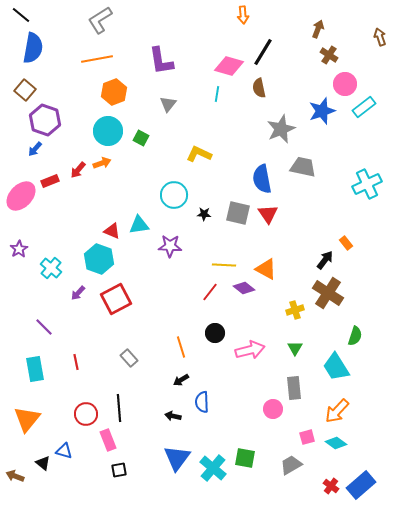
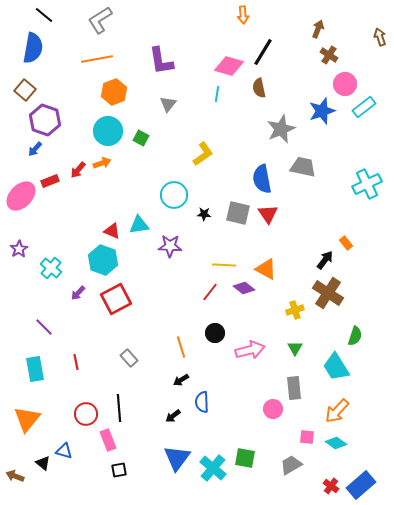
black line at (21, 15): moved 23 px right
yellow L-shape at (199, 154): moved 4 px right; rotated 120 degrees clockwise
cyan hexagon at (99, 259): moved 4 px right, 1 px down
black arrow at (173, 416): rotated 49 degrees counterclockwise
pink square at (307, 437): rotated 21 degrees clockwise
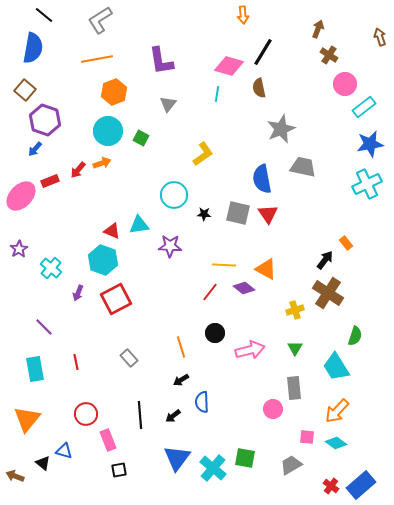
blue star at (322, 111): moved 48 px right, 33 px down; rotated 8 degrees clockwise
purple arrow at (78, 293): rotated 21 degrees counterclockwise
black line at (119, 408): moved 21 px right, 7 px down
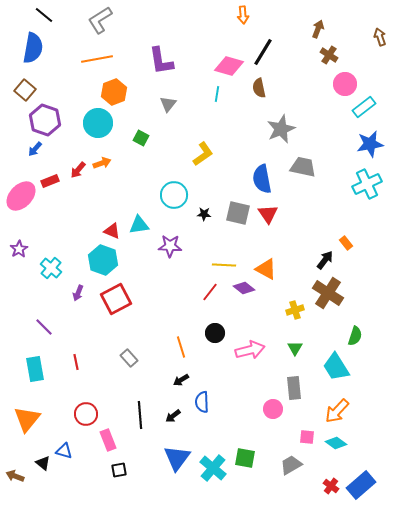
cyan circle at (108, 131): moved 10 px left, 8 px up
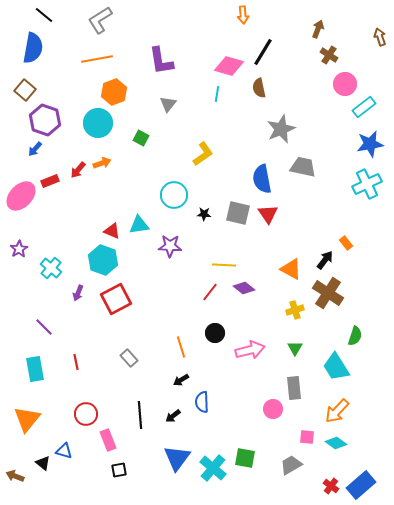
orange triangle at (266, 269): moved 25 px right
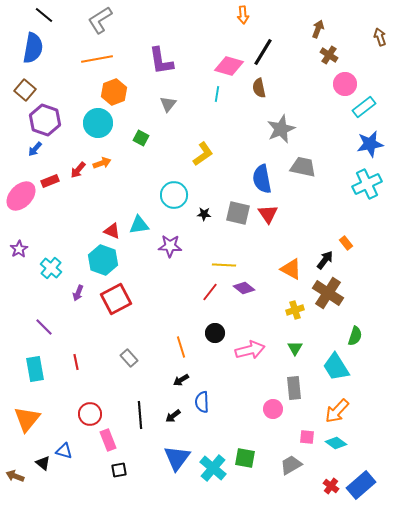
red circle at (86, 414): moved 4 px right
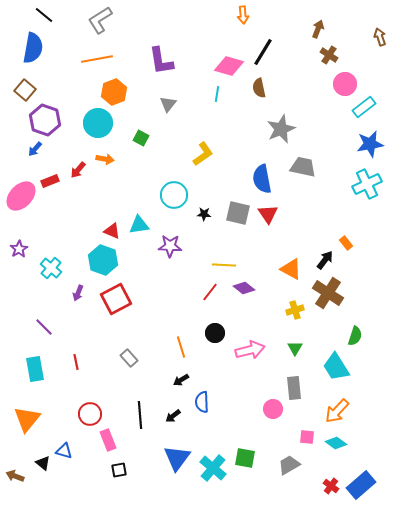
orange arrow at (102, 163): moved 3 px right, 4 px up; rotated 30 degrees clockwise
gray trapezoid at (291, 465): moved 2 px left
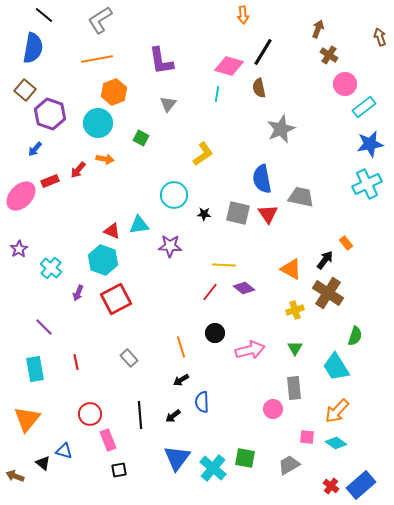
purple hexagon at (45, 120): moved 5 px right, 6 px up
gray trapezoid at (303, 167): moved 2 px left, 30 px down
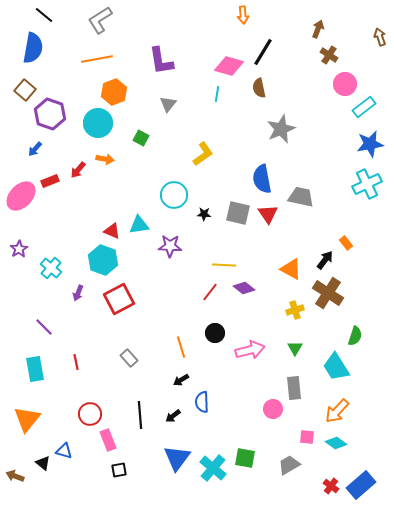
red square at (116, 299): moved 3 px right
